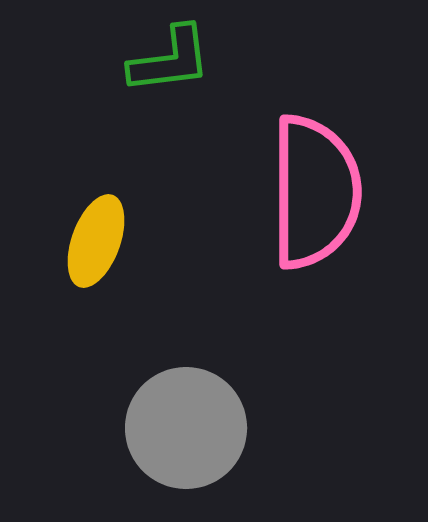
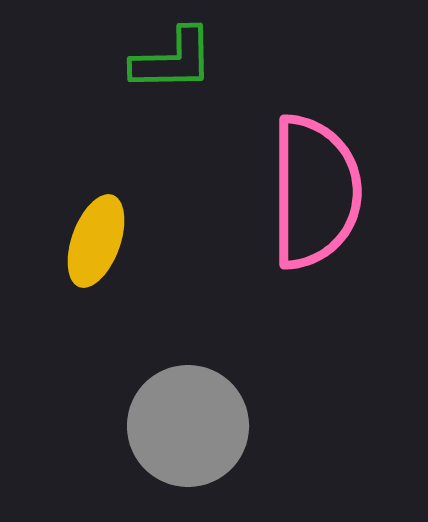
green L-shape: moved 3 px right; rotated 6 degrees clockwise
gray circle: moved 2 px right, 2 px up
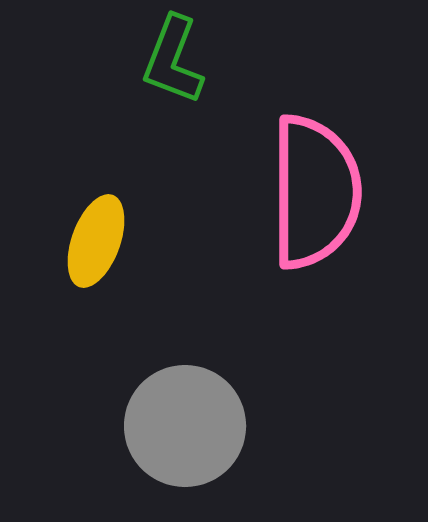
green L-shape: rotated 112 degrees clockwise
gray circle: moved 3 px left
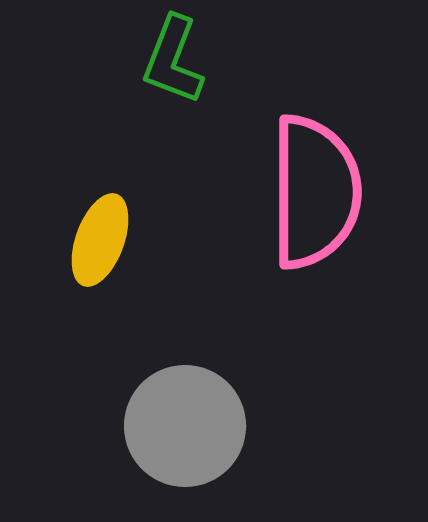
yellow ellipse: moved 4 px right, 1 px up
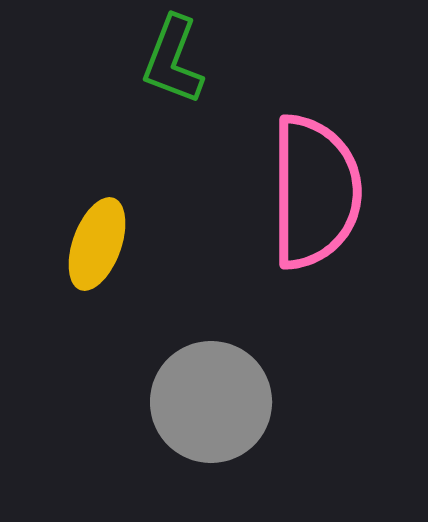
yellow ellipse: moved 3 px left, 4 px down
gray circle: moved 26 px right, 24 px up
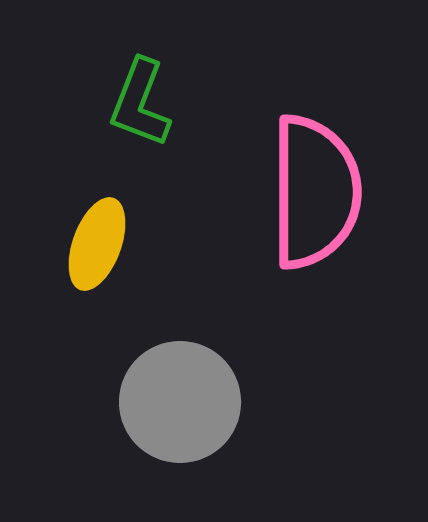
green L-shape: moved 33 px left, 43 px down
gray circle: moved 31 px left
